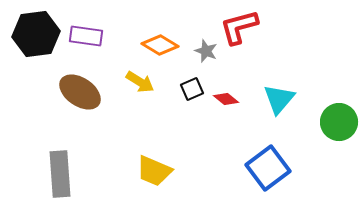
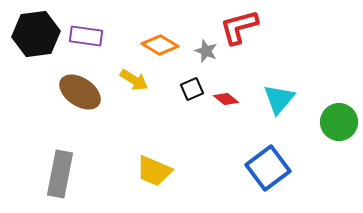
yellow arrow: moved 6 px left, 2 px up
gray rectangle: rotated 15 degrees clockwise
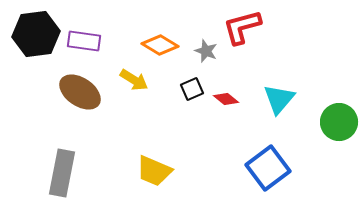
red L-shape: moved 3 px right
purple rectangle: moved 2 px left, 5 px down
gray rectangle: moved 2 px right, 1 px up
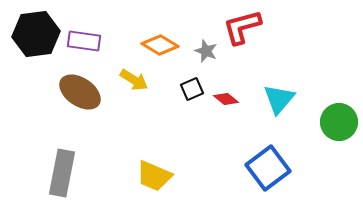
yellow trapezoid: moved 5 px down
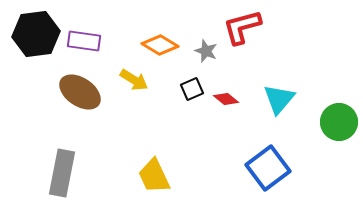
yellow trapezoid: rotated 42 degrees clockwise
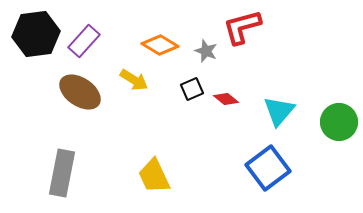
purple rectangle: rotated 56 degrees counterclockwise
cyan triangle: moved 12 px down
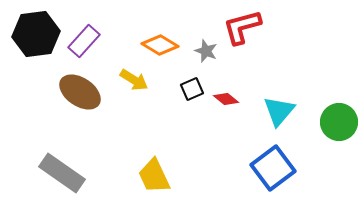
blue square: moved 5 px right
gray rectangle: rotated 66 degrees counterclockwise
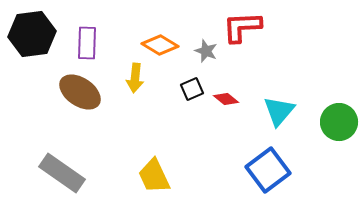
red L-shape: rotated 12 degrees clockwise
black hexagon: moved 4 px left
purple rectangle: moved 3 px right, 2 px down; rotated 40 degrees counterclockwise
yellow arrow: moved 1 px right, 2 px up; rotated 64 degrees clockwise
blue square: moved 5 px left, 2 px down
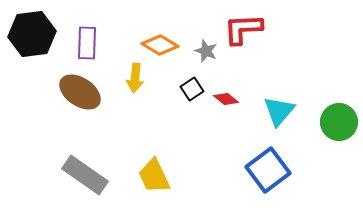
red L-shape: moved 1 px right, 2 px down
black square: rotated 10 degrees counterclockwise
gray rectangle: moved 23 px right, 2 px down
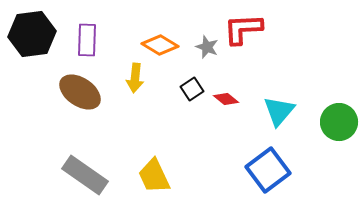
purple rectangle: moved 3 px up
gray star: moved 1 px right, 4 px up
